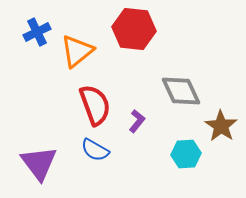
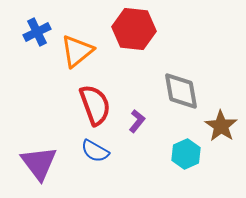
gray diamond: rotated 15 degrees clockwise
blue semicircle: moved 1 px down
cyan hexagon: rotated 20 degrees counterclockwise
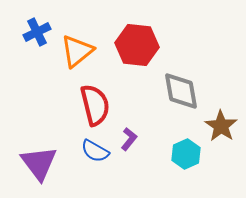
red hexagon: moved 3 px right, 16 px down
red semicircle: rotated 6 degrees clockwise
purple L-shape: moved 8 px left, 18 px down
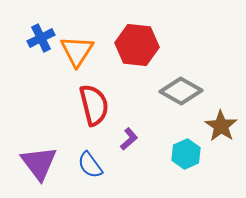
blue cross: moved 4 px right, 6 px down
orange triangle: rotated 18 degrees counterclockwise
gray diamond: rotated 51 degrees counterclockwise
red semicircle: moved 1 px left
purple L-shape: rotated 10 degrees clockwise
blue semicircle: moved 5 px left, 14 px down; rotated 24 degrees clockwise
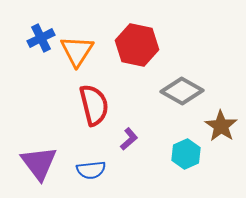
red hexagon: rotated 6 degrees clockwise
gray diamond: moved 1 px right
blue semicircle: moved 1 px right, 5 px down; rotated 60 degrees counterclockwise
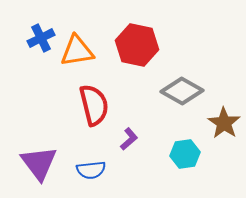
orange triangle: rotated 48 degrees clockwise
brown star: moved 3 px right, 3 px up
cyan hexagon: moved 1 px left; rotated 16 degrees clockwise
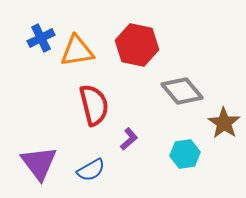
gray diamond: rotated 21 degrees clockwise
blue semicircle: rotated 24 degrees counterclockwise
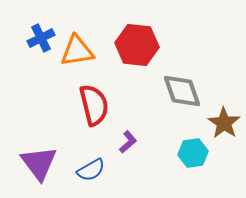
red hexagon: rotated 6 degrees counterclockwise
gray diamond: rotated 21 degrees clockwise
purple L-shape: moved 1 px left, 3 px down
cyan hexagon: moved 8 px right, 1 px up
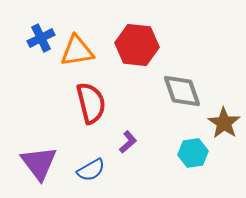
red semicircle: moved 3 px left, 2 px up
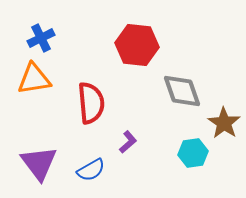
orange triangle: moved 43 px left, 28 px down
red semicircle: rotated 9 degrees clockwise
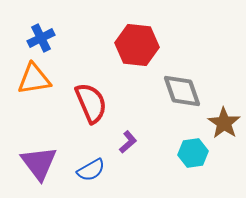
red semicircle: rotated 18 degrees counterclockwise
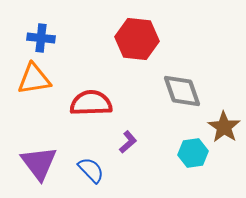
blue cross: rotated 32 degrees clockwise
red hexagon: moved 6 px up
red semicircle: rotated 69 degrees counterclockwise
brown star: moved 4 px down
blue semicircle: rotated 104 degrees counterclockwise
